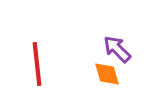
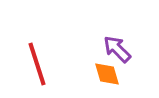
red line: rotated 12 degrees counterclockwise
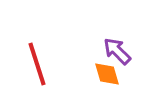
purple arrow: moved 2 px down
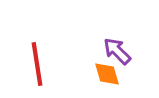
red line: rotated 9 degrees clockwise
